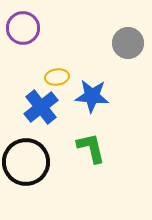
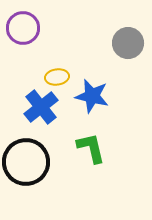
blue star: rotated 8 degrees clockwise
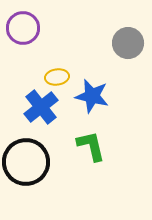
green L-shape: moved 2 px up
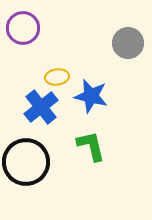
blue star: moved 1 px left
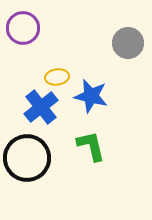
black circle: moved 1 px right, 4 px up
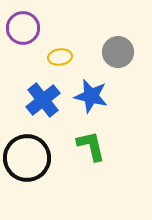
gray circle: moved 10 px left, 9 px down
yellow ellipse: moved 3 px right, 20 px up
blue cross: moved 2 px right, 7 px up
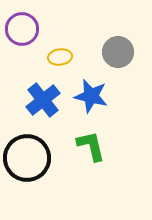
purple circle: moved 1 px left, 1 px down
